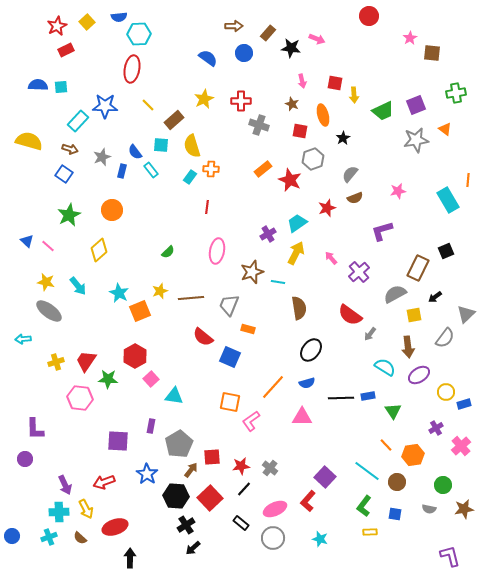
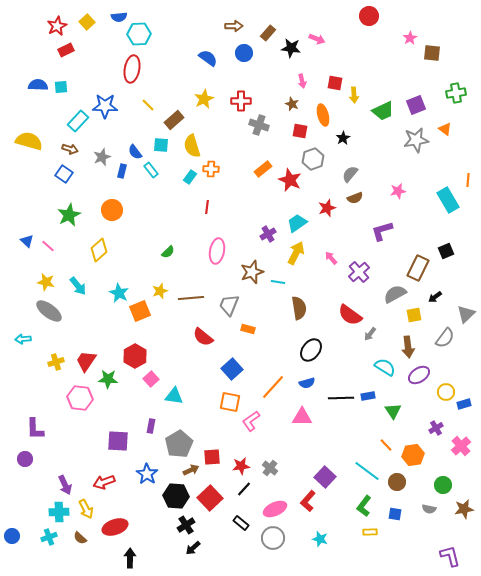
blue square at (230, 357): moved 2 px right, 12 px down; rotated 25 degrees clockwise
brown arrow at (191, 470): rotated 28 degrees clockwise
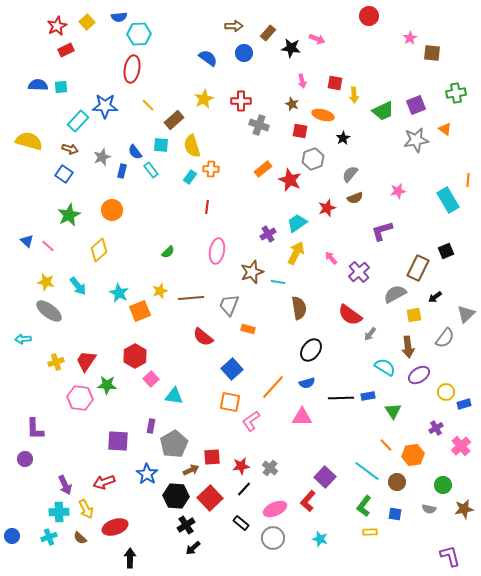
orange ellipse at (323, 115): rotated 60 degrees counterclockwise
green star at (108, 379): moved 1 px left, 6 px down
gray pentagon at (179, 444): moved 5 px left
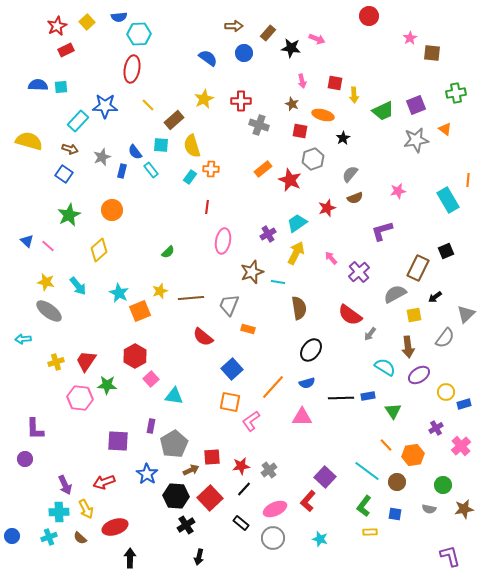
pink ellipse at (217, 251): moved 6 px right, 10 px up
gray cross at (270, 468): moved 1 px left, 2 px down; rotated 14 degrees clockwise
black arrow at (193, 548): moved 6 px right, 9 px down; rotated 35 degrees counterclockwise
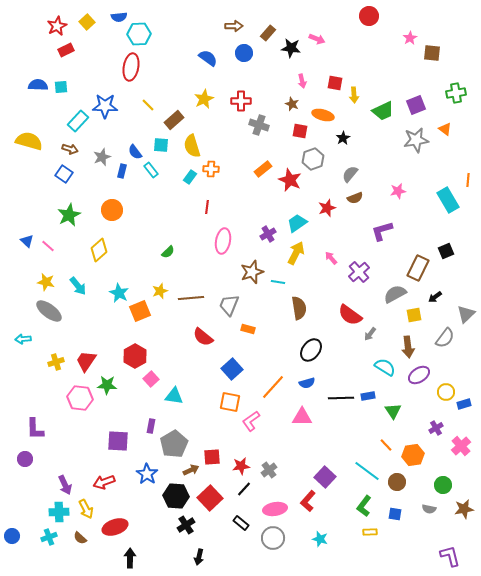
red ellipse at (132, 69): moved 1 px left, 2 px up
pink ellipse at (275, 509): rotated 15 degrees clockwise
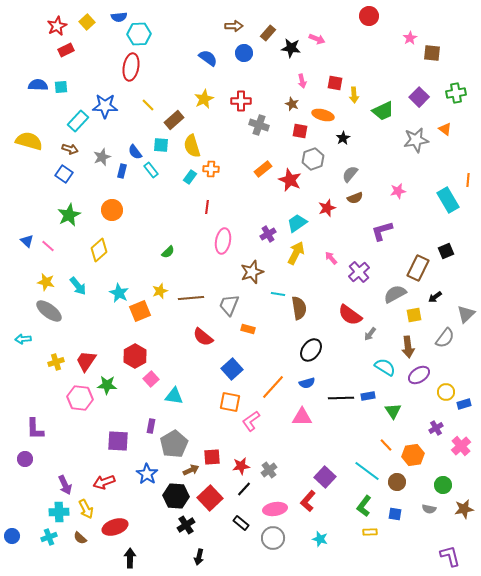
purple square at (416, 105): moved 3 px right, 8 px up; rotated 24 degrees counterclockwise
cyan line at (278, 282): moved 12 px down
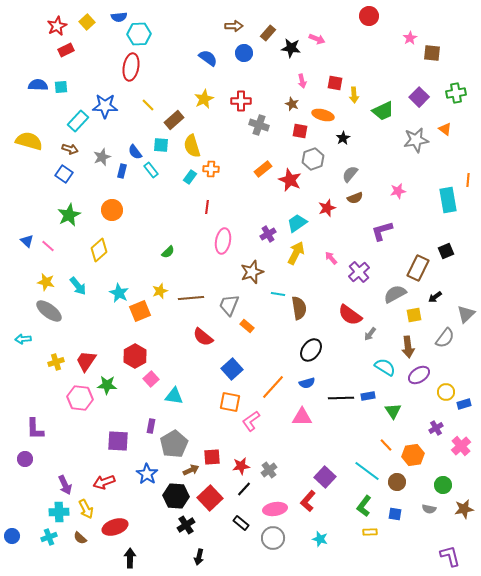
cyan rectangle at (448, 200): rotated 20 degrees clockwise
orange rectangle at (248, 329): moved 1 px left, 3 px up; rotated 24 degrees clockwise
